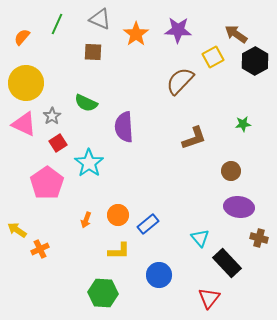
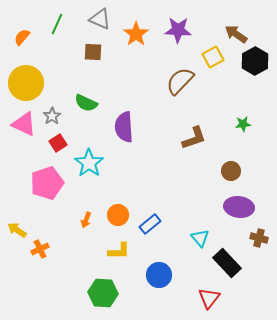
pink pentagon: rotated 16 degrees clockwise
blue rectangle: moved 2 px right
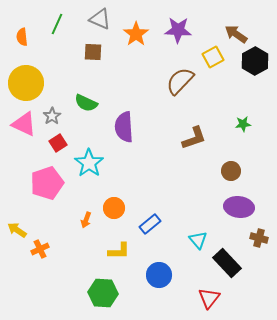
orange semicircle: rotated 48 degrees counterclockwise
orange circle: moved 4 px left, 7 px up
cyan triangle: moved 2 px left, 2 px down
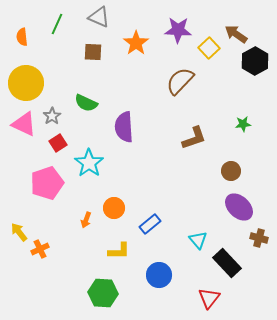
gray triangle: moved 1 px left, 2 px up
orange star: moved 9 px down
yellow square: moved 4 px left, 9 px up; rotated 15 degrees counterclockwise
purple ellipse: rotated 36 degrees clockwise
yellow arrow: moved 2 px right, 2 px down; rotated 18 degrees clockwise
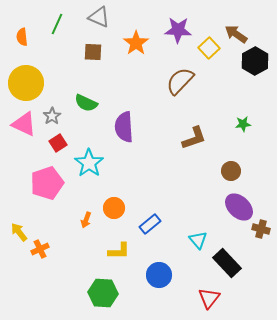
brown cross: moved 2 px right, 9 px up
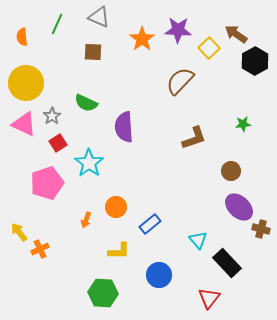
orange star: moved 6 px right, 4 px up
orange circle: moved 2 px right, 1 px up
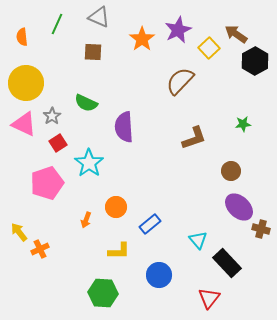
purple star: rotated 28 degrees counterclockwise
